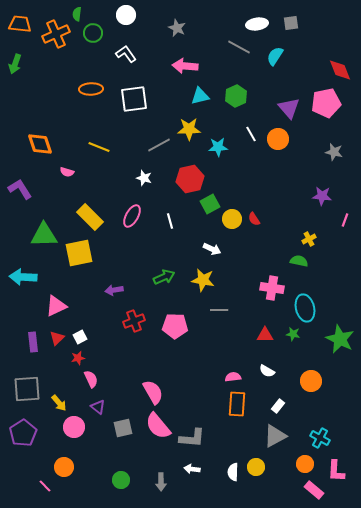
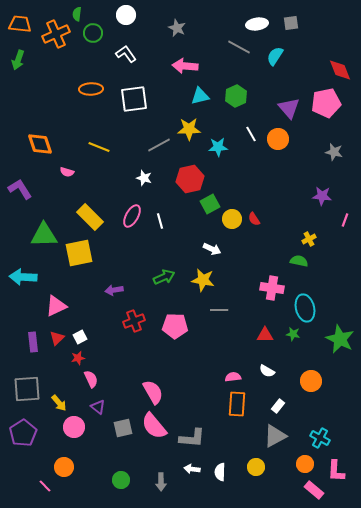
green arrow at (15, 64): moved 3 px right, 4 px up
white line at (170, 221): moved 10 px left
pink semicircle at (158, 426): moved 4 px left
white semicircle at (233, 472): moved 13 px left
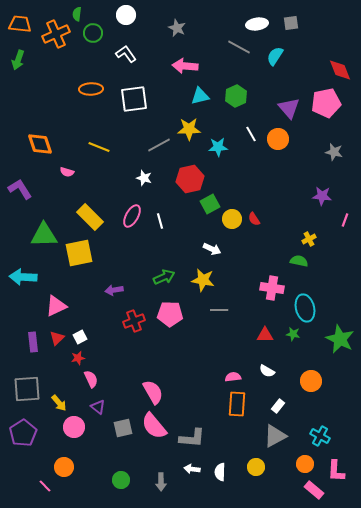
pink pentagon at (175, 326): moved 5 px left, 12 px up
cyan cross at (320, 438): moved 2 px up
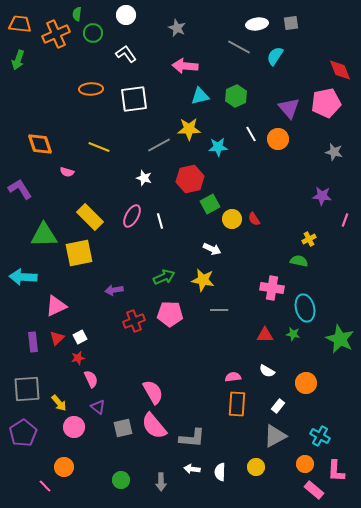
orange circle at (311, 381): moved 5 px left, 2 px down
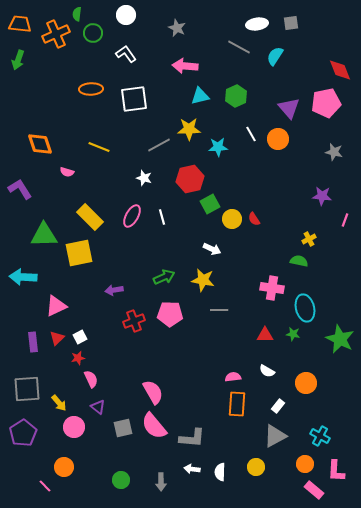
white line at (160, 221): moved 2 px right, 4 px up
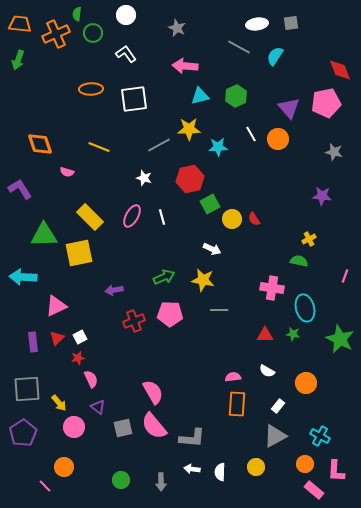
pink line at (345, 220): moved 56 px down
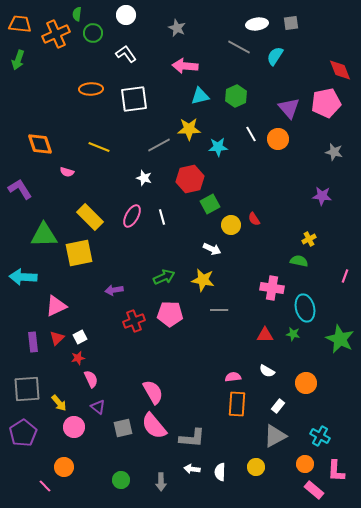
yellow circle at (232, 219): moved 1 px left, 6 px down
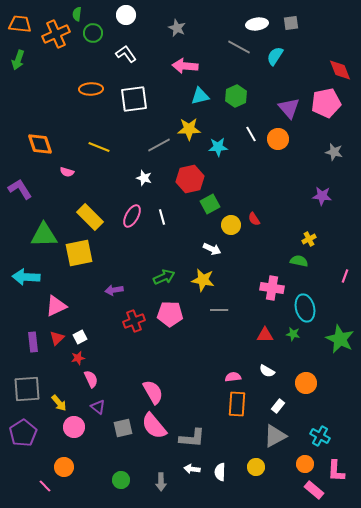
cyan arrow at (23, 277): moved 3 px right
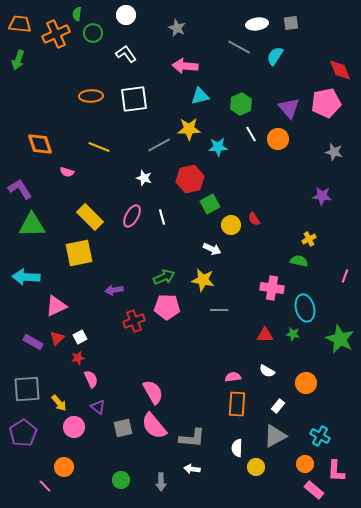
orange ellipse at (91, 89): moved 7 px down
green hexagon at (236, 96): moved 5 px right, 8 px down
green triangle at (44, 235): moved 12 px left, 10 px up
pink pentagon at (170, 314): moved 3 px left, 7 px up
purple rectangle at (33, 342): rotated 54 degrees counterclockwise
white semicircle at (220, 472): moved 17 px right, 24 px up
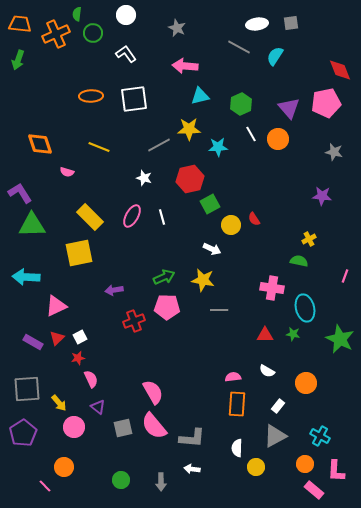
purple L-shape at (20, 189): moved 4 px down
